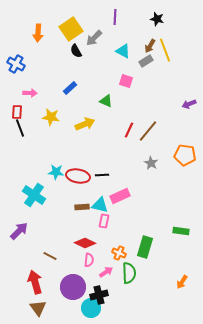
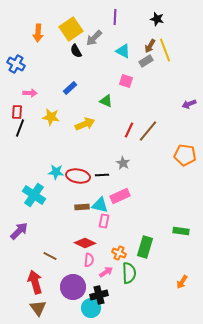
black line at (20, 128): rotated 42 degrees clockwise
gray star at (151, 163): moved 28 px left
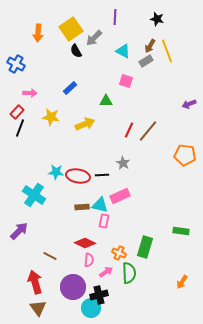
yellow line at (165, 50): moved 2 px right, 1 px down
green triangle at (106, 101): rotated 24 degrees counterclockwise
red rectangle at (17, 112): rotated 40 degrees clockwise
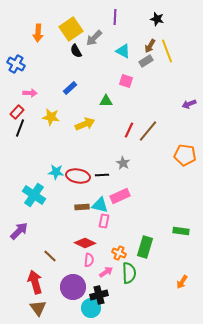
brown line at (50, 256): rotated 16 degrees clockwise
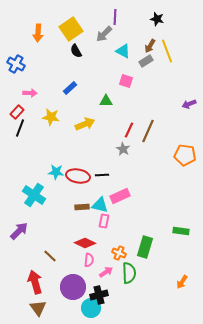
gray arrow at (94, 38): moved 10 px right, 4 px up
brown line at (148, 131): rotated 15 degrees counterclockwise
gray star at (123, 163): moved 14 px up
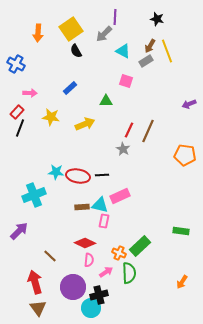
cyan cross at (34, 195): rotated 35 degrees clockwise
green rectangle at (145, 247): moved 5 px left, 1 px up; rotated 30 degrees clockwise
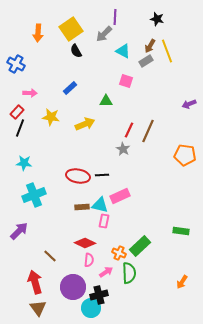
cyan star at (56, 172): moved 32 px left, 9 px up
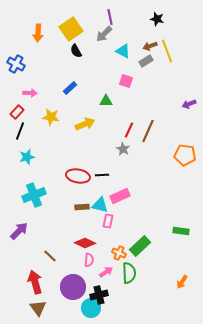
purple line at (115, 17): moved 5 px left; rotated 14 degrees counterclockwise
brown arrow at (150, 46): rotated 40 degrees clockwise
black line at (20, 128): moved 3 px down
cyan star at (24, 163): moved 3 px right, 6 px up; rotated 21 degrees counterclockwise
pink rectangle at (104, 221): moved 4 px right
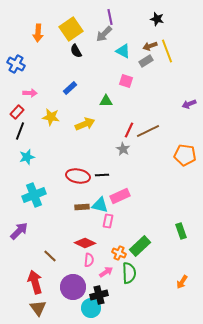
brown line at (148, 131): rotated 40 degrees clockwise
green rectangle at (181, 231): rotated 63 degrees clockwise
